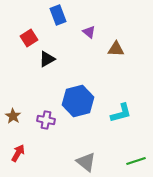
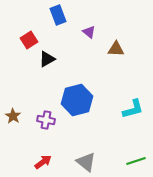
red square: moved 2 px down
blue hexagon: moved 1 px left, 1 px up
cyan L-shape: moved 12 px right, 4 px up
red arrow: moved 25 px right, 9 px down; rotated 24 degrees clockwise
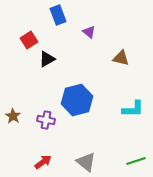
brown triangle: moved 5 px right, 9 px down; rotated 12 degrees clockwise
cyan L-shape: rotated 15 degrees clockwise
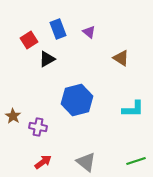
blue rectangle: moved 14 px down
brown triangle: rotated 18 degrees clockwise
purple cross: moved 8 px left, 7 px down
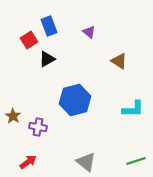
blue rectangle: moved 9 px left, 3 px up
brown triangle: moved 2 px left, 3 px down
blue hexagon: moved 2 px left
red arrow: moved 15 px left
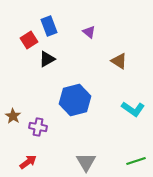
cyan L-shape: rotated 35 degrees clockwise
gray triangle: rotated 20 degrees clockwise
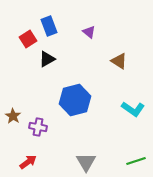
red square: moved 1 px left, 1 px up
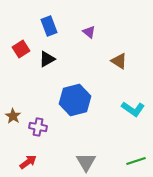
red square: moved 7 px left, 10 px down
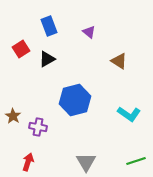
cyan L-shape: moved 4 px left, 5 px down
red arrow: rotated 36 degrees counterclockwise
